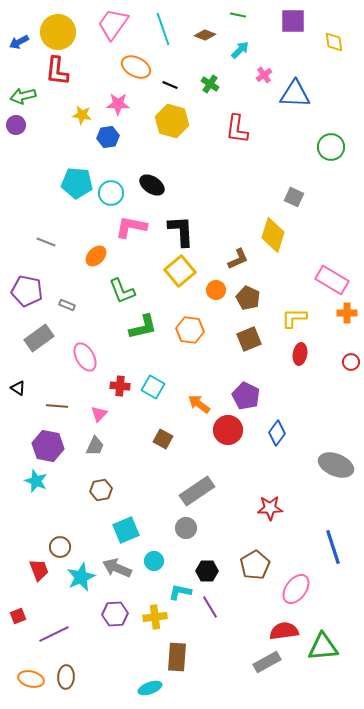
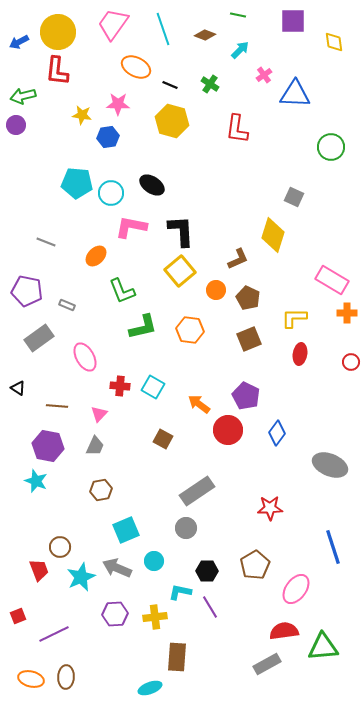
gray ellipse at (336, 465): moved 6 px left
gray rectangle at (267, 662): moved 2 px down
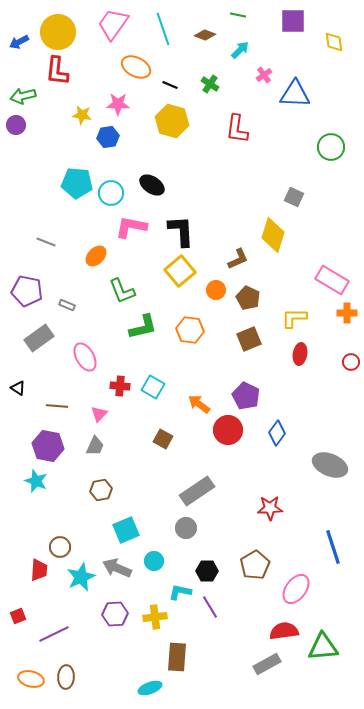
red trapezoid at (39, 570): rotated 25 degrees clockwise
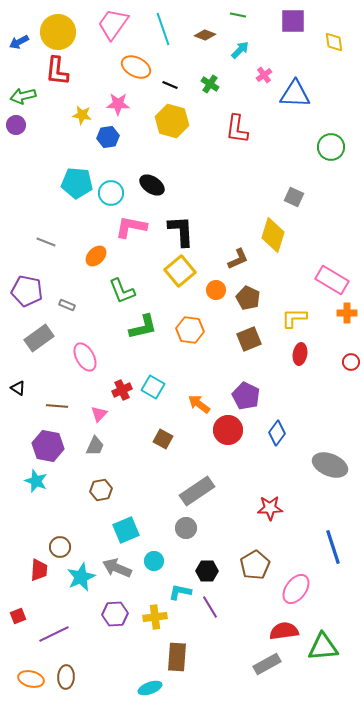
red cross at (120, 386): moved 2 px right, 4 px down; rotated 30 degrees counterclockwise
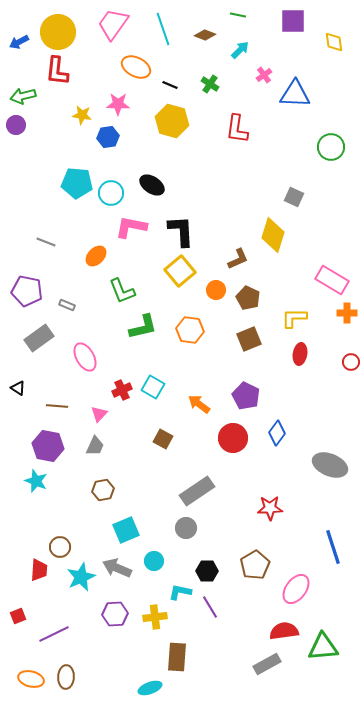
red circle at (228, 430): moved 5 px right, 8 px down
brown hexagon at (101, 490): moved 2 px right
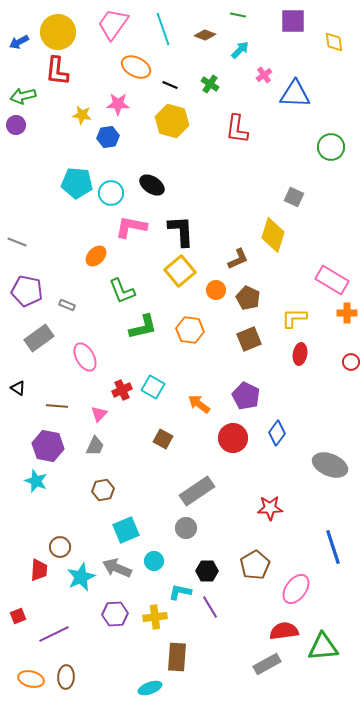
gray line at (46, 242): moved 29 px left
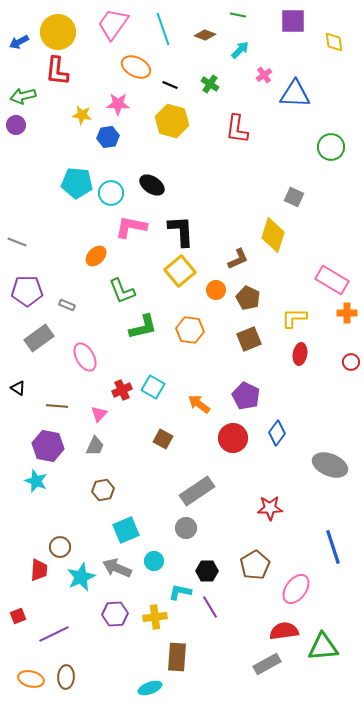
purple pentagon at (27, 291): rotated 12 degrees counterclockwise
